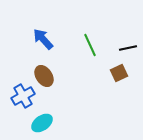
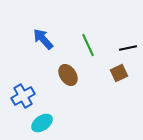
green line: moved 2 px left
brown ellipse: moved 24 px right, 1 px up
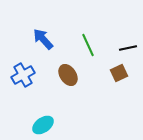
blue cross: moved 21 px up
cyan ellipse: moved 1 px right, 2 px down
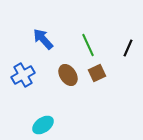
black line: rotated 54 degrees counterclockwise
brown square: moved 22 px left
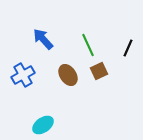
brown square: moved 2 px right, 2 px up
